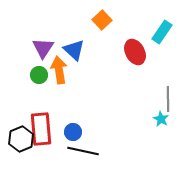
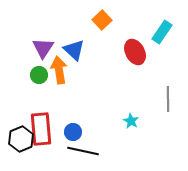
cyan star: moved 30 px left, 2 px down
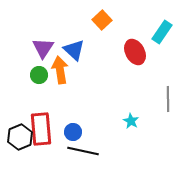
orange arrow: moved 1 px right
black hexagon: moved 1 px left, 2 px up
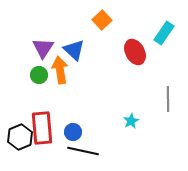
cyan rectangle: moved 2 px right, 1 px down
cyan star: rotated 14 degrees clockwise
red rectangle: moved 1 px right, 1 px up
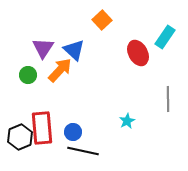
cyan rectangle: moved 1 px right, 4 px down
red ellipse: moved 3 px right, 1 px down
orange arrow: rotated 52 degrees clockwise
green circle: moved 11 px left
cyan star: moved 4 px left
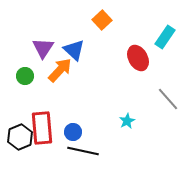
red ellipse: moved 5 px down
green circle: moved 3 px left, 1 px down
gray line: rotated 40 degrees counterclockwise
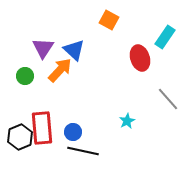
orange square: moved 7 px right; rotated 18 degrees counterclockwise
red ellipse: moved 2 px right; rotated 10 degrees clockwise
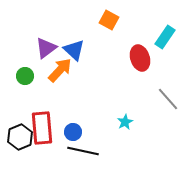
purple triangle: moved 3 px right; rotated 20 degrees clockwise
cyan star: moved 2 px left, 1 px down
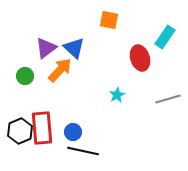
orange square: rotated 18 degrees counterclockwise
blue triangle: moved 2 px up
gray line: rotated 65 degrees counterclockwise
cyan star: moved 8 px left, 27 px up
black hexagon: moved 6 px up
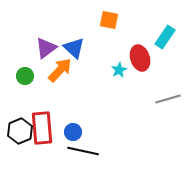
cyan star: moved 2 px right, 25 px up
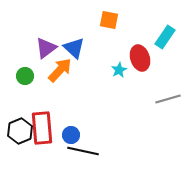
blue circle: moved 2 px left, 3 px down
